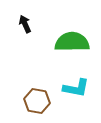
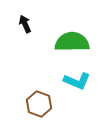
cyan L-shape: moved 1 px right, 7 px up; rotated 12 degrees clockwise
brown hexagon: moved 2 px right, 3 px down; rotated 10 degrees clockwise
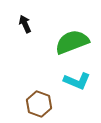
green semicircle: rotated 20 degrees counterclockwise
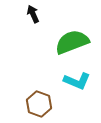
black arrow: moved 8 px right, 10 px up
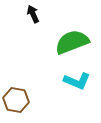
brown hexagon: moved 23 px left, 4 px up; rotated 10 degrees counterclockwise
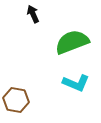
cyan L-shape: moved 1 px left, 2 px down
